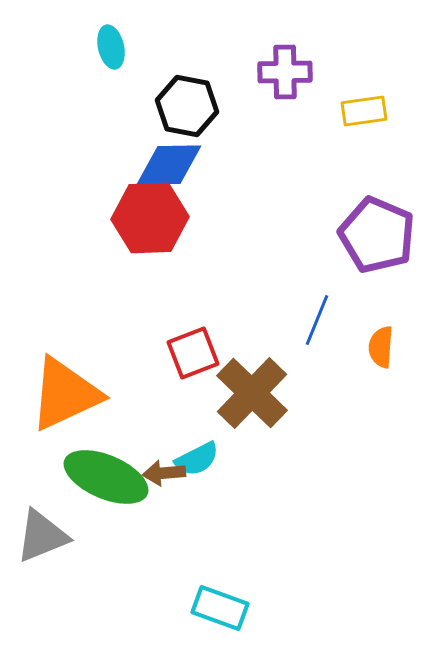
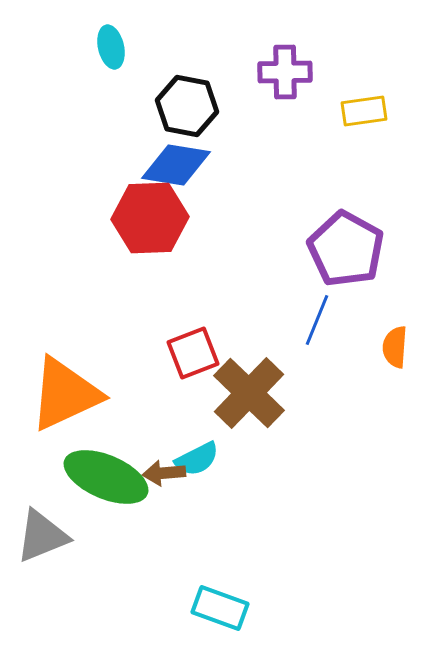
blue diamond: moved 7 px right; rotated 10 degrees clockwise
purple pentagon: moved 31 px left, 14 px down; rotated 6 degrees clockwise
orange semicircle: moved 14 px right
brown cross: moved 3 px left
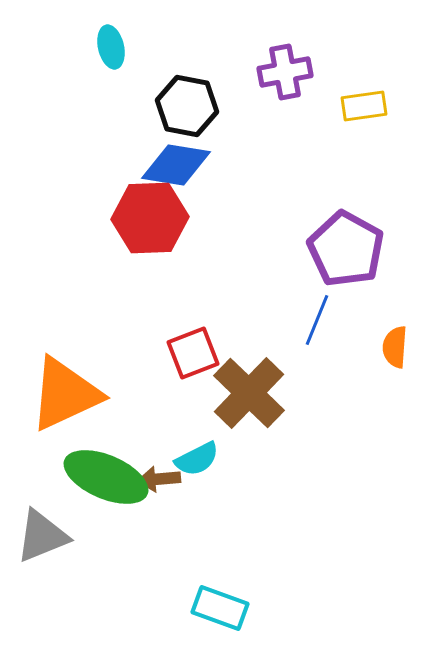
purple cross: rotated 10 degrees counterclockwise
yellow rectangle: moved 5 px up
brown arrow: moved 5 px left, 6 px down
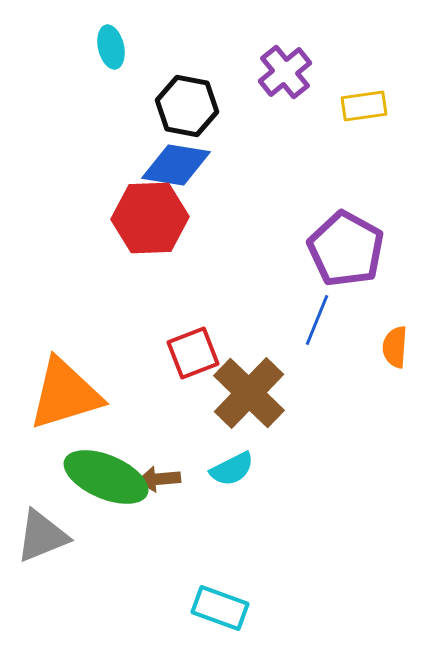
purple cross: rotated 28 degrees counterclockwise
orange triangle: rotated 8 degrees clockwise
cyan semicircle: moved 35 px right, 10 px down
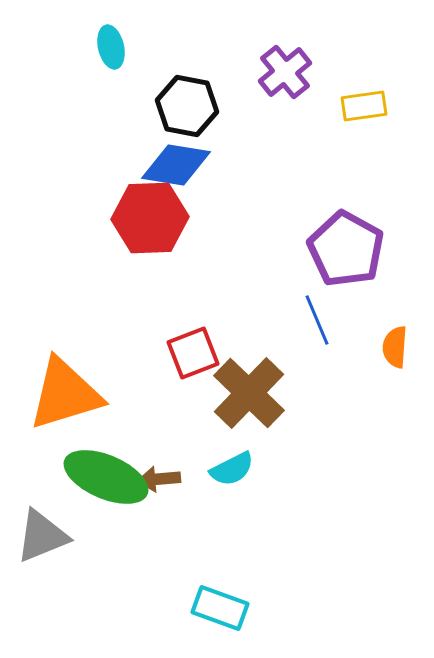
blue line: rotated 45 degrees counterclockwise
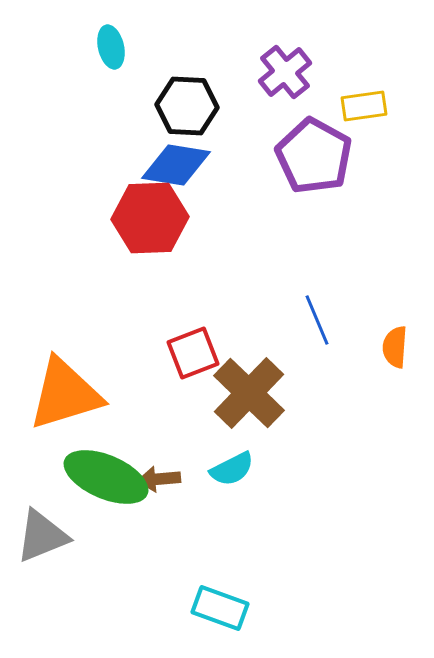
black hexagon: rotated 8 degrees counterclockwise
purple pentagon: moved 32 px left, 93 px up
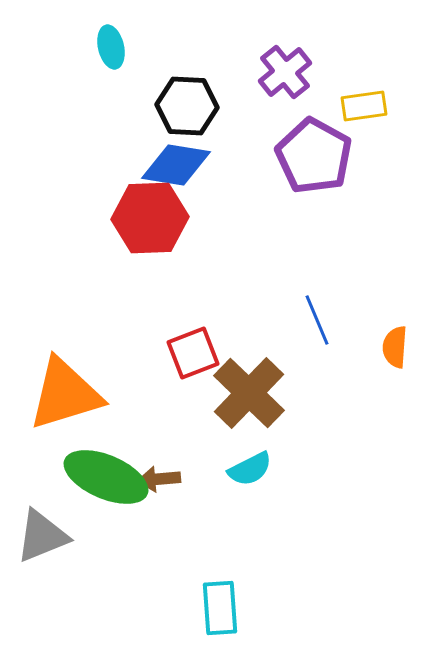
cyan semicircle: moved 18 px right
cyan rectangle: rotated 66 degrees clockwise
